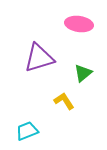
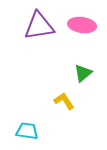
pink ellipse: moved 3 px right, 1 px down
purple triangle: moved 32 px up; rotated 8 degrees clockwise
cyan trapezoid: rotated 30 degrees clockwise
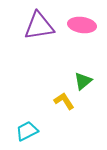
green triangle: moved 8 px down
cyan trapezoid: rotated 35 degrees counterclockwise
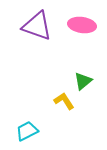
purple triangle: moved 2 px left; rotated 28 degrees clockwise
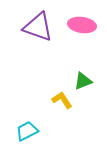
purple triangle: moved 1 px right, 1 px down
green triangle: rotated 18 degrees clockwise
yellow L-shape: moved 2 px left, 1 px up
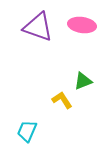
cyan trapezoid: rotated 40 degrees counterclockwise
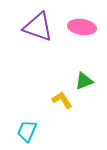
pink ellipse: moved 2 px down
green triangle: moved 1 px right
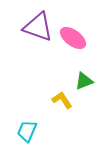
pink ellipse: moved 9 px left, 11 px down; rotated 28 degrees clockwise
